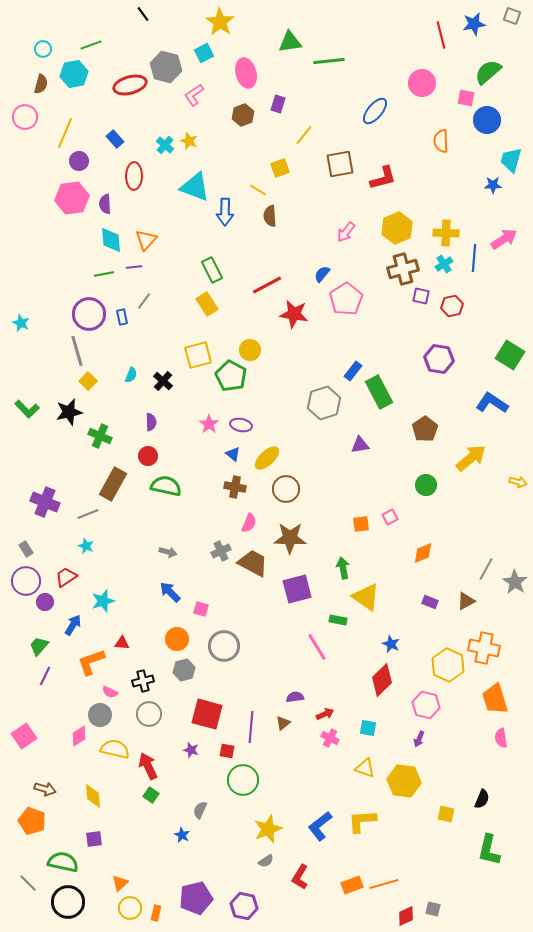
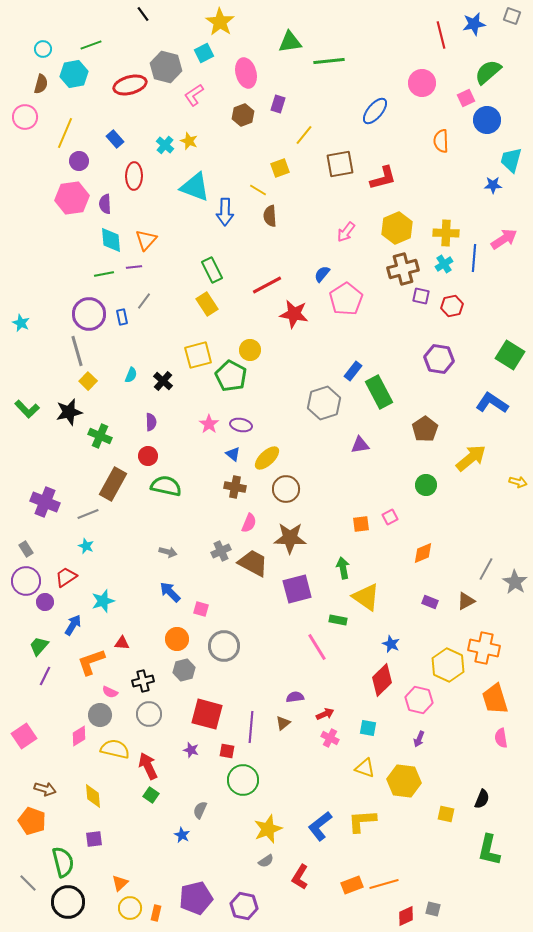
pink square at (466, 98): rotated 36 degrees counterclockwise
pink hexagon at (426, 705): moved 7 px left, 5 px up
green semicircle at (63, 862): rotated 64 degrees clockwise
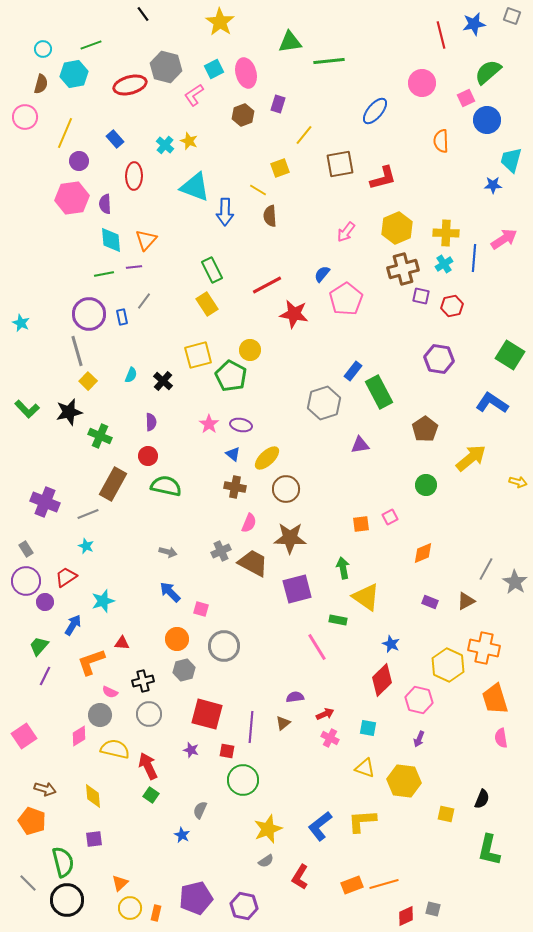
cyan square at (204, 53): moved 10 px right, 16 px down
black circle at (68, 902): moved 1 px left, 2 px up
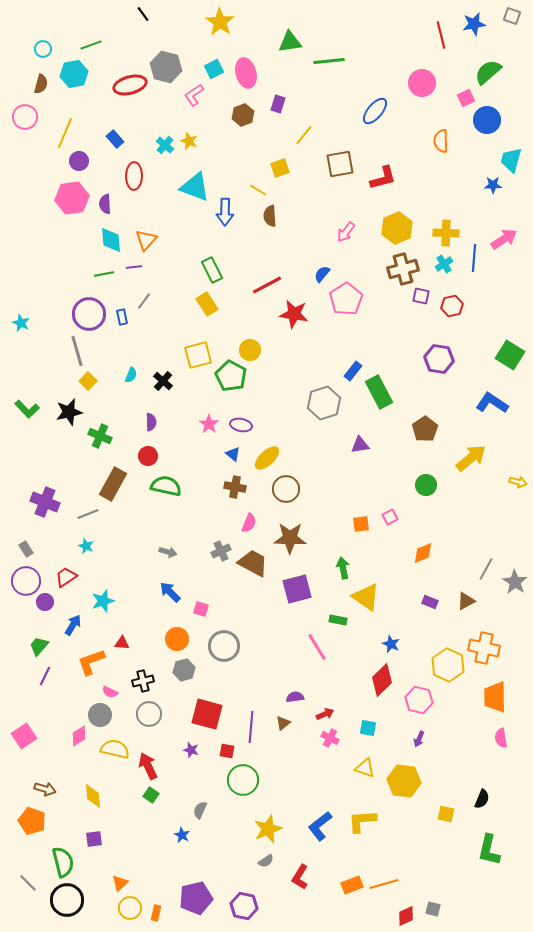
orange trapezoid at (495, 699): moved 2 px up; rotated 16 degrees clockwise
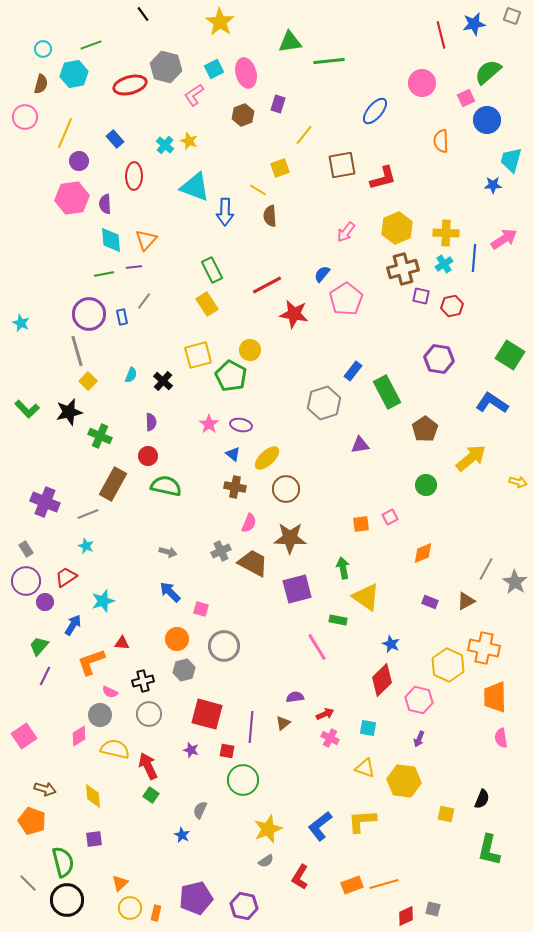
brown square at (340, 164): moved 2 px right, 1 px down
green rectangle at (379, 392): moved 8 px right
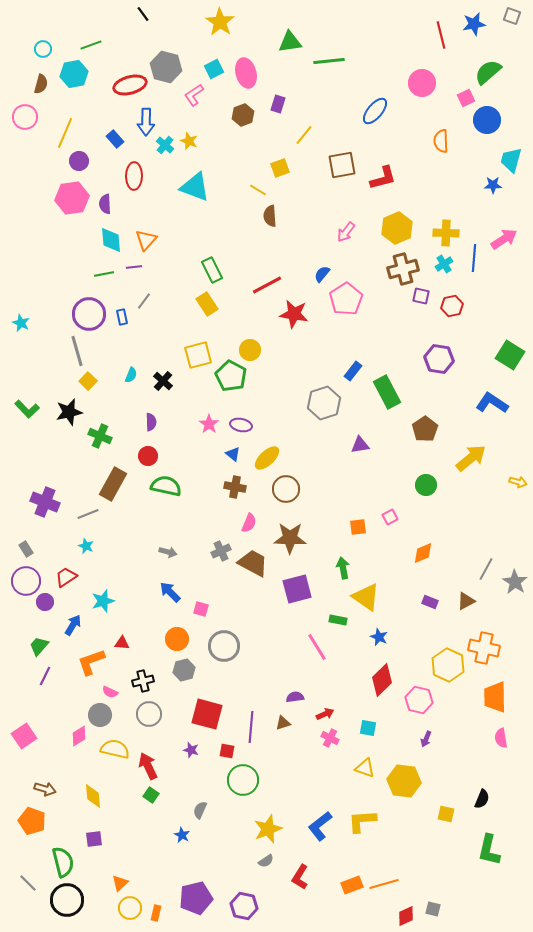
blue arrow at (225, 212): moved 79 px left, 90 px up
orange square at (361, 524): moved 3 px left, 3 px down
blue star at (391, 644): moved 12 px left, 7 px up
brown triangle at (283, 723): rotated 21 degrees clockwise
purple arrow at (419, 739): moved 7 px right
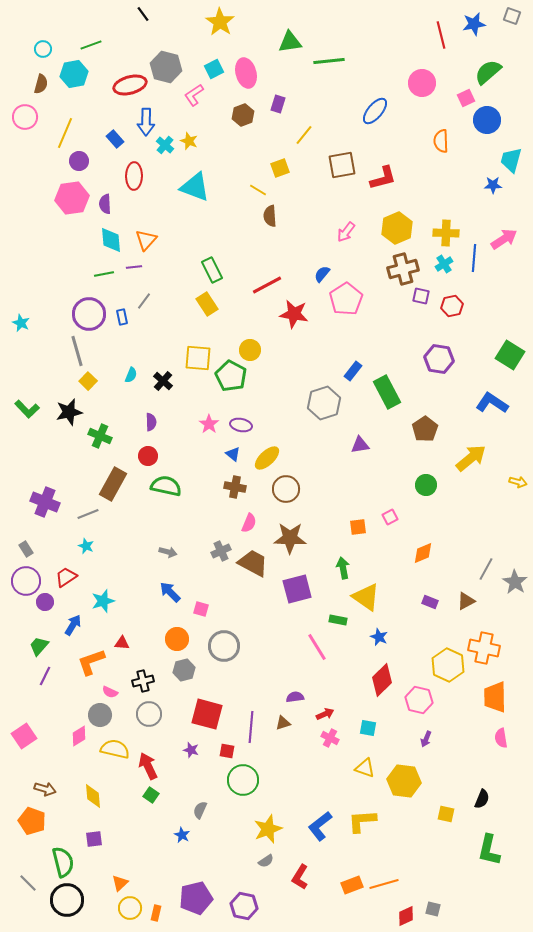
yellow square at (198, 355): moved 3 px down; rotated 20 degrees clockwise
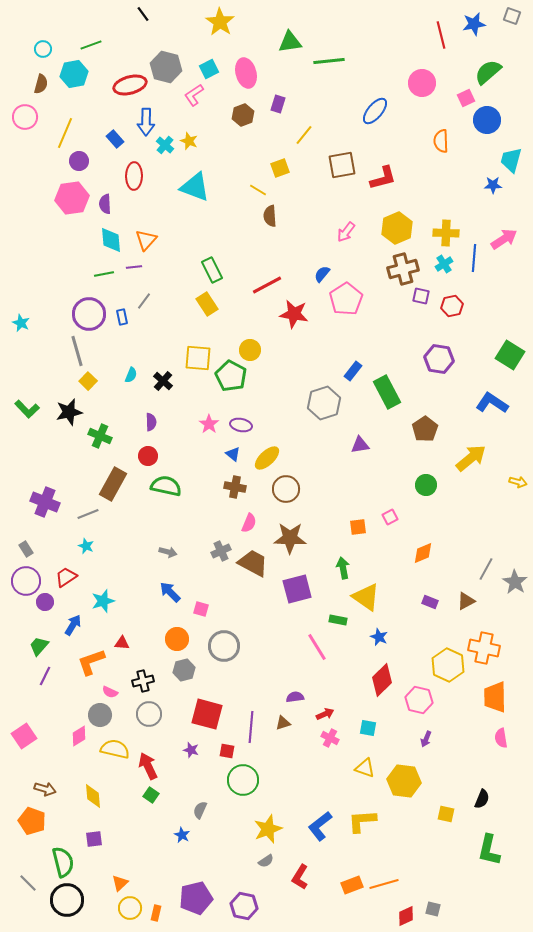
cyan square at (214, 69): moved 5 px left
